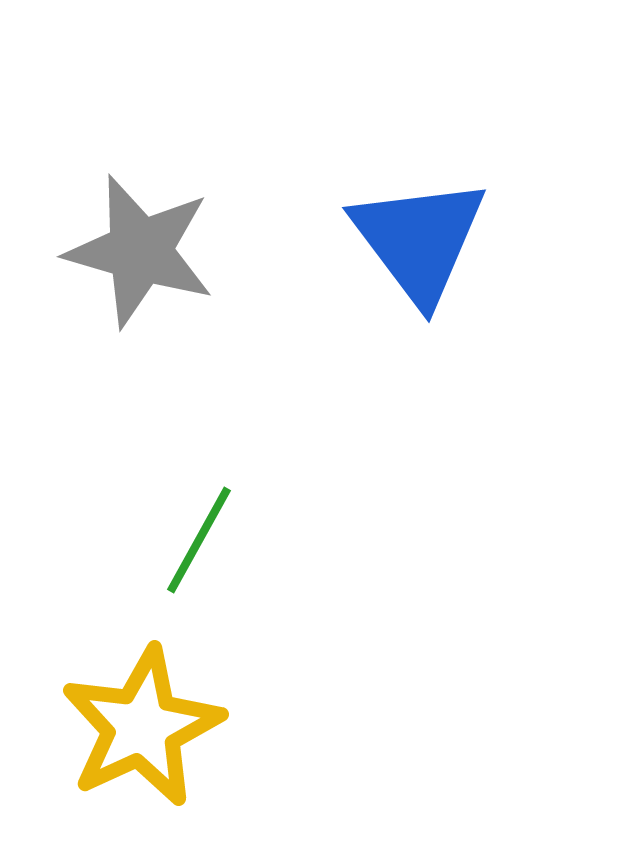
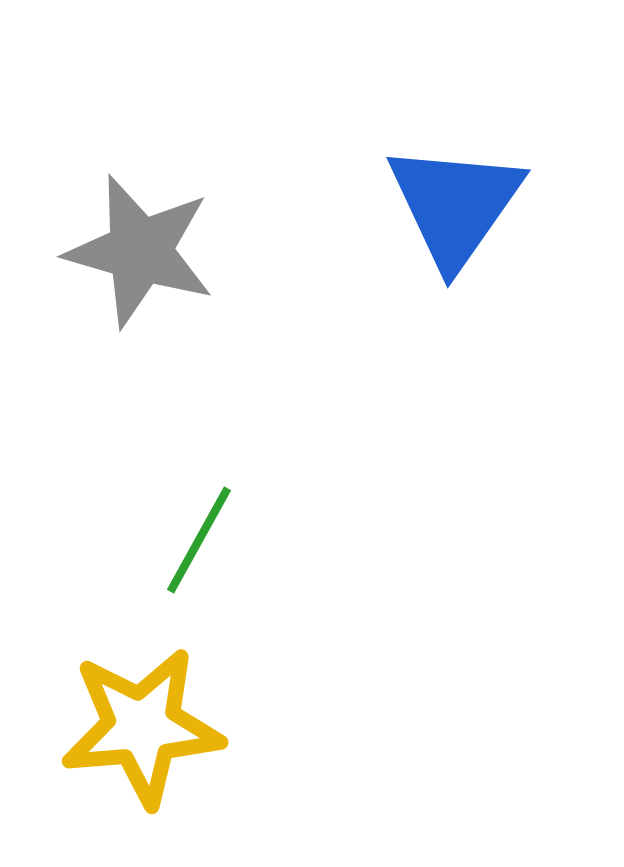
blue triangle: moved 36 px right, 35 px up; rotated 12 degrees clockwise
yellow star: rotated 20 degrees clockwise
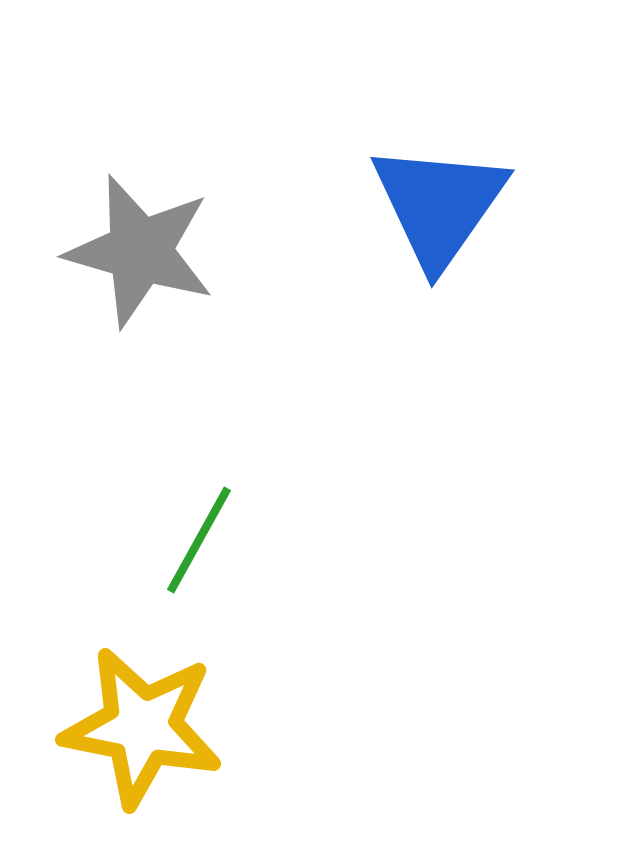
blue triangle: moved 16 px left
yellow star: rotated 16 degrees clockwise
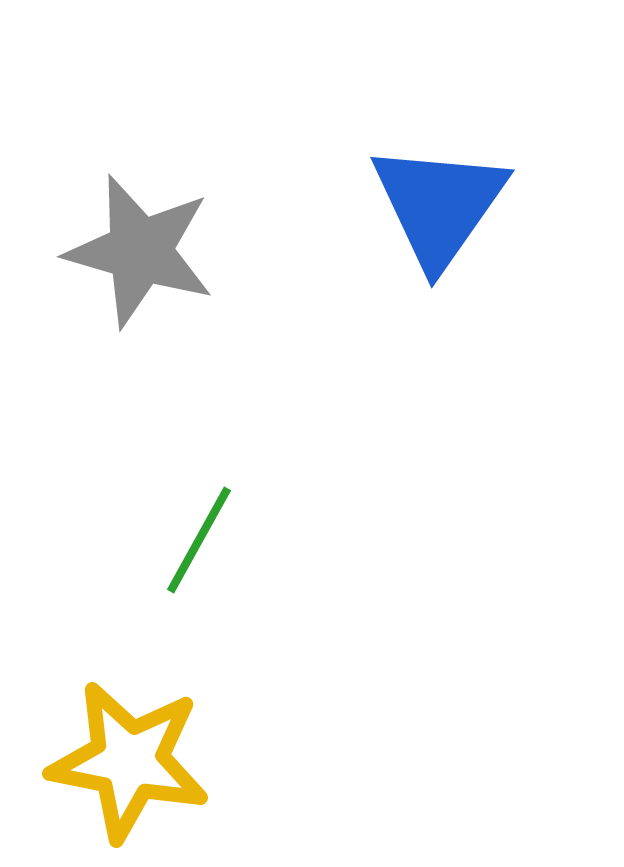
yellow star: moved 13 px left, 34 px down
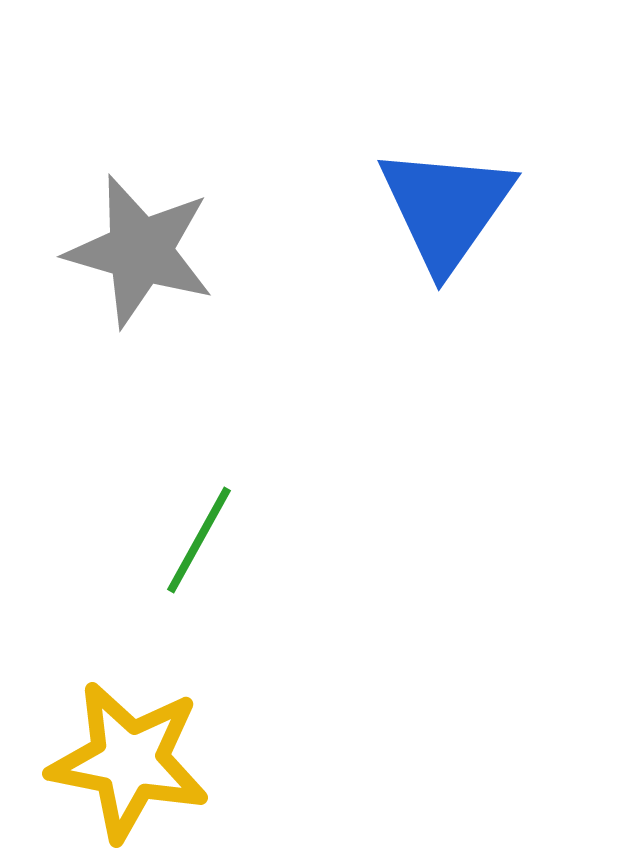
blue triangle: moved 7 px right, 3 px down
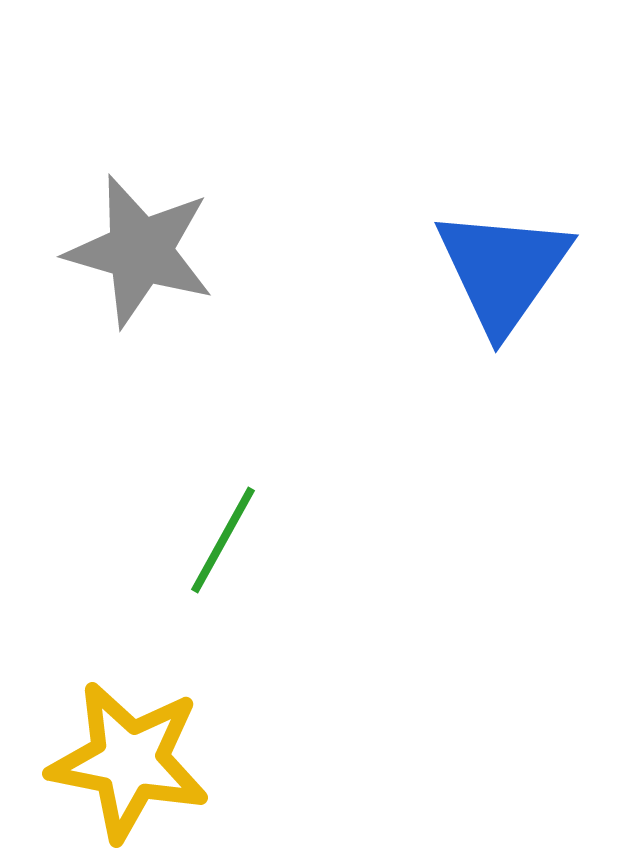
blue triangle: moved 57 px right, 62 px down
green line: moved 24 px right
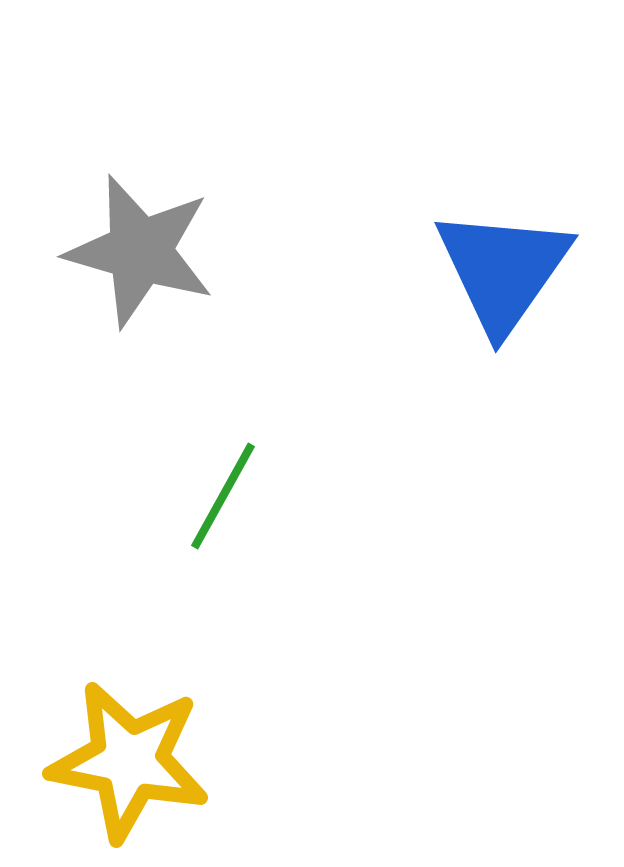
green line: moved 44 px up
